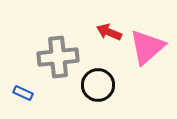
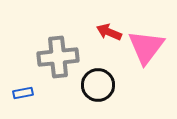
pink triangle: moved 1 px left; rotated 12 degrees counterclockwise
blue rectangle: rotated 36 degrees counterclockwise
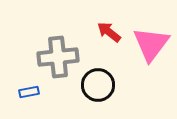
red arrow: rotated 15 degrees clockwise
pink triangle: moved 5 px right, 3 px up
blue rectangle: moved 6 px right, 1 px up
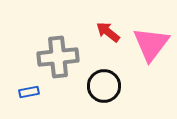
red arrow: moved 1 px left
black circle: moved 6 px right, 1 px down
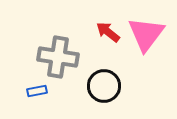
pink triangle: moved 5 px left, 10 px up
gray cross: rotated 15 degrees clockwise
blue rectangle: moved 8 px right, 1 px up
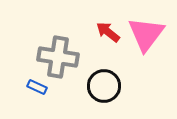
blue rectangle: moved 4 px up; rotated 36 degrees clockwise
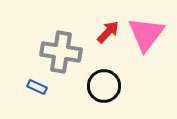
red arrow: rotated 95 degrees clockwise
gray cross: moved 3 px right, 5 px up
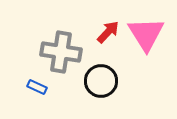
pink triangle: rotated 9 degrees counterclockwise
black circle: moved 3 px left, 5 px up
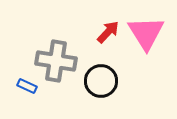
pink triangle: moved 1 px up
gray cross: moved 5 px left, 9 px down
blue rectangle: moved 10 px left, 1 px up
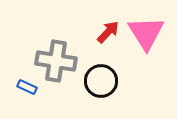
blue rectangle: moved 1 px down
